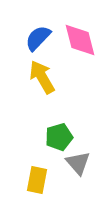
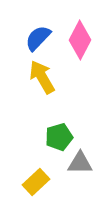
pink diamond: rotated 42 degrees clockwise
gray triangle: moved 2 px right; rotated 48 degrees counterclockwise
yellow rectangle: moved 1 px left, 2 px down; rotated 36 degrees clockwise
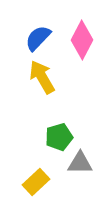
pink diamond: moved 2 px right
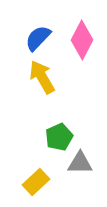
green pentagon: rotated 8 degrees counterclockwise
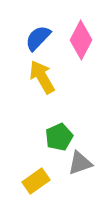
pink diamond: moved 1 px left
gray triangle: rotated 20 degrees counterclockwise
yellow rectangle: moved 1 px up; rotated 8 degrees clockwise
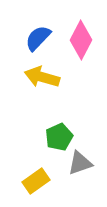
yellow arrow: rotated 44 degrees counterclockwise
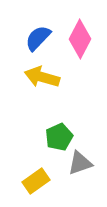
pink diamond: moved 1 px left, 1 px up
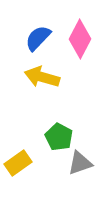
green pentagon: rotated 20 degrees counterclockwise
yellow rectangle: moved 18 px left, 18 px up
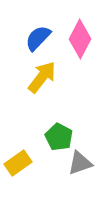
yellow arrow: rotated 112 degrees clockwise
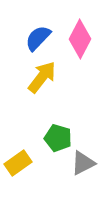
green pentagon: moved 1 px left, 1 px down; rotated 12 degrees counterclockwise
gray triangle: moved 3 px right; rotated 8 degrees counterclockwise
